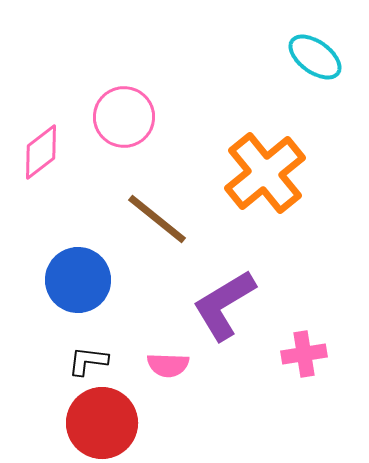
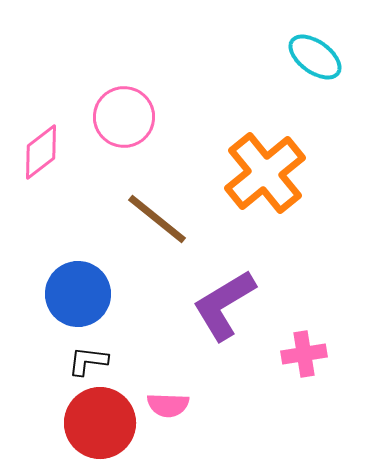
blue circle: moved 14 px down
pink semicircle: moved 40 px down
red circle: moved 2 px left
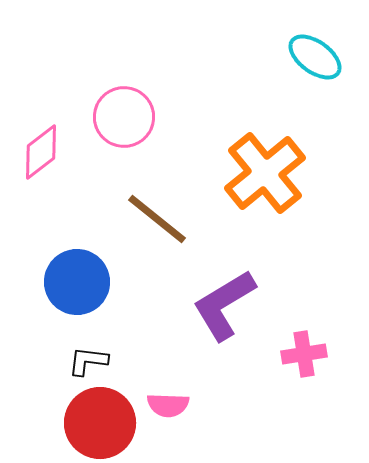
blue circle: moved 1 px left, 12 px up
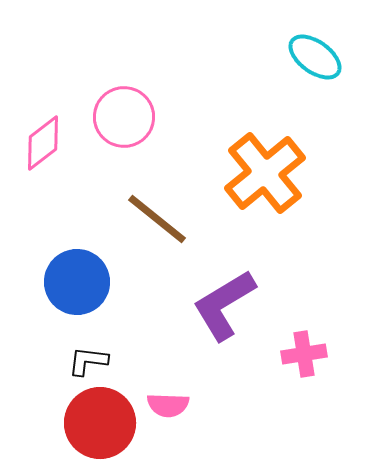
pink diamond: moved 2 px right, 9 px up
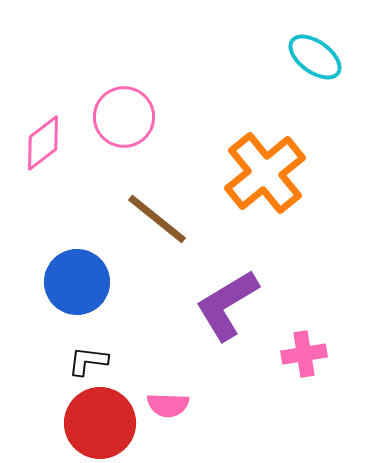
purple L-shape: moved 3 px right
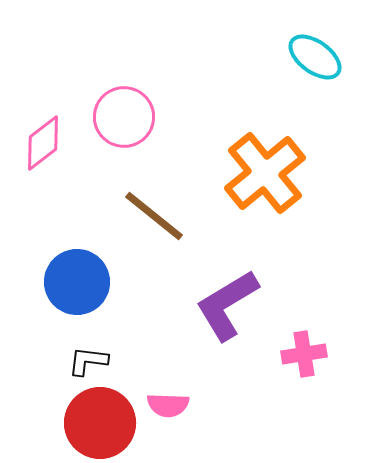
brown line: moved 3 px left, 3 px up
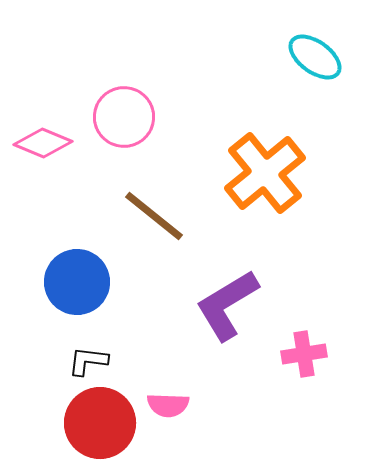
pink diamond: rotated 60 degrees clockwise
